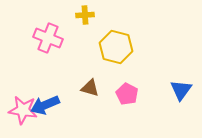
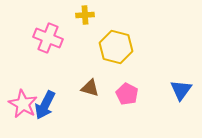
blue arrow: rotated 40 degrees counterclockwise
pink star: moved 6 px up; rotated 20 degrees clockwise
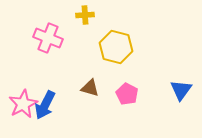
pink star: rotated 16 degrees clockwise
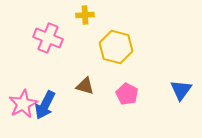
brown triangle: moved 5 px left, 2 px up
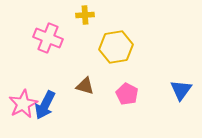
yellow hexagon: rotated 24 degrees counterclockwise
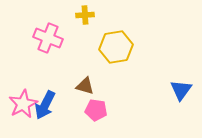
pink pentagon: moved 31 px left, 16 px down; rotated 20 degrees counterclockwise
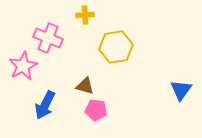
pink star: moved 38 px up
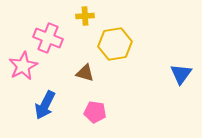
yellow cross: moved 1 px down
yellow hexagon: moved 1 px left, 3 px up
brown triangle: moved 13 px up
blue triangle: moved 16 px up
pink pentagon: moved 1 px left, 2 px down
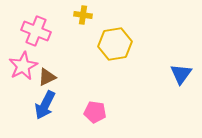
yellow cross: moved 2 px left, 1 px up; rotated 12 degrees clockwise
pink cross: moved 12 px left, 7 px up
brown triangle: moved 38 px left, 4 px down; rotated 42 degrees counterclockwise
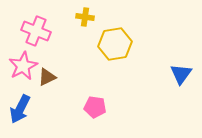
yellow cross: moved 2 px right, 2 px down
blue arrow: moved 25 px left, 4 px down
pink pentagon: moved 5 px up
